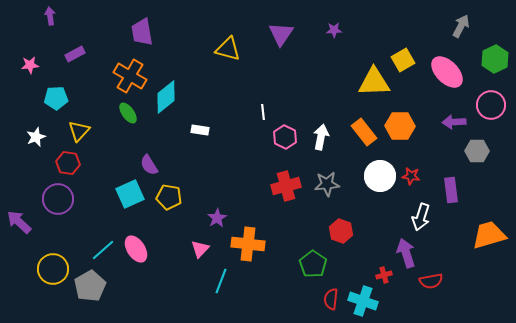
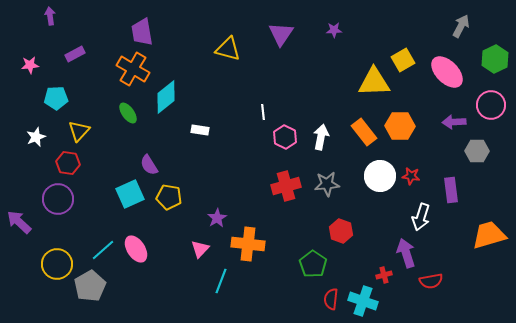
orange cross at (130, 76): moved 3 px right, 7 px up
yellow circle at (53, 269): moved 4 px right, 5 px up
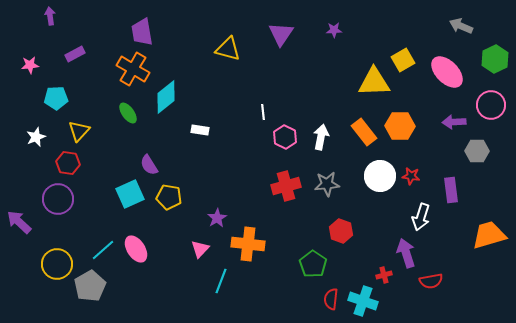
gray arrow at (461, 26): rotated 95 degrees counterclockwise
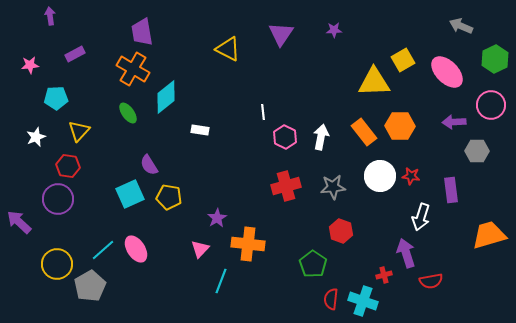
yellow triangle at (228, 49): rotated 12 degrees clockwise
red hexagon at (68, 163): moved 3 px down
gray star at (327, 184): moved 6 px right, 3 px down
